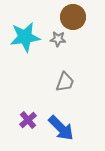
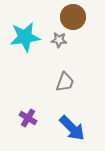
gray star: moved 1 px right, 1 px down
purple cross: moved 2 px up; rotated 18 degrees counterclockwise
blue arrow: moved 11 px right
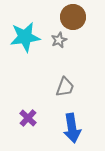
gray star: rotated 28 degrees counterclockwise
gray trapezoid: moved 5 px down
purple cross: rotated 12 degrees clockwise
blue arrow: rotated 36 degrees clockwise
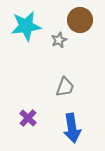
brown circle: moved 7 px right, 3 px down
cyan star: moved 1 px right, 11 px up
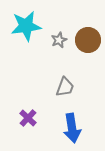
brown circle: moved 8 px right, 20 px down
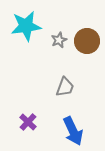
brown circle: moved 1 px left, 1 px down
purple cross: moved 4 px down
blue arrow: moved 1 px right, 3 px down; rotated 16 degrees counterclockwise
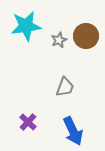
brown circle: moved 1 px left, 5 px up
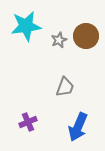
purple cross: rotated 24 degrees clockwise
blue arrow: moved 5 px right, 4 px up; rotated 48 degrees clockwise
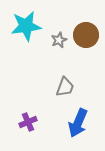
brown circle: moved 1 px up
blue arrow: moved 4 px up
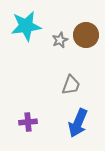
gray star: moved 1 px right
gray trapezoid: moved 6 px right, 2 px up
purple cross: rotated 18 degrees clockwise
